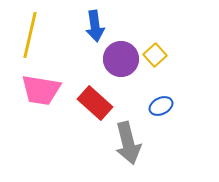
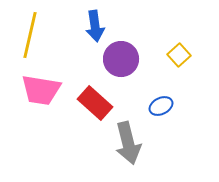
yellow square: moved 24 px right
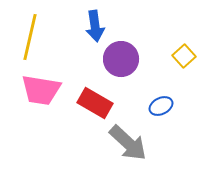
yellow line: moved 2 px down
yellow square: moved 5 px right, 1 px down
red rectangle: rotated 12 degrees counterclockwise
gray arrow: rotated 33 degrees counterclockwise
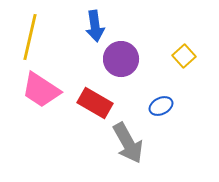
pink trapezoid: rotated 24 degrees clockwise
gray arrow: rotated 18 degrees clockwise
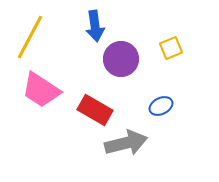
yellow line: rotated 15 degrees clockwise
yellow square: moved 13 px left, 8 px up; rotated 20 degrees clockwise
red rectangle: moved 7 px down
gray arrow: moved 2 px left; rotated 75 degrees counterclockwise
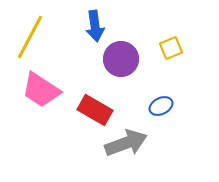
gray arrow: rotated 6 degrees counterclockwise
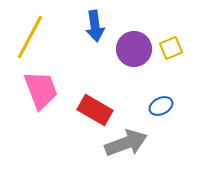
purple circle: moved 13 px right, 10 px up
pink trapezoid: rotated 144 degrees counterclockwise
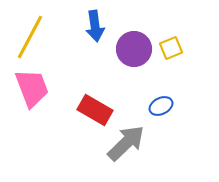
pink trapezoid: moved 9 px left, 2 px up
gray arrow: rotated 24 degrees counterclockwise
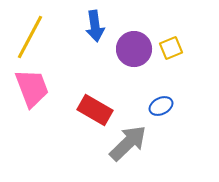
gray arrow: moved 2 px right
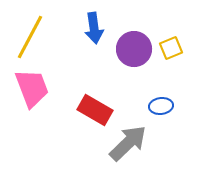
blue arrow: moved 1 px left, 2 px down
blue ellipse: rotated 20 degrees clockwise
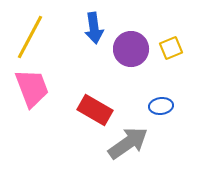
purple circle: moved 3 px left
gray arrow: rotated 9 degrees clockwise
